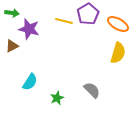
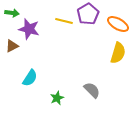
cyan semicircle: moved 4 px up
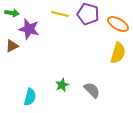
purple pentagon: rotated 25 degrees counterclockwise
yellow line: moved 4 px left, 7 px up
cyan semicircle: moved 19 px down; rotated 18 degrees counterclockwise
green star: moved 5 px right, 13 px up
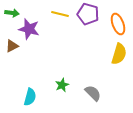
orange ellipse: rotated 40 degrees clockwise
yellow semicircle: moved 1 px right, 1 px down
gray semicircle: moved 1 px right, 3 px down
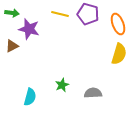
gray semicircle: rotated 48 degrees counterclockwise
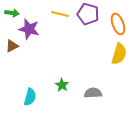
green star: rotated 16 degrees counterclockwise
